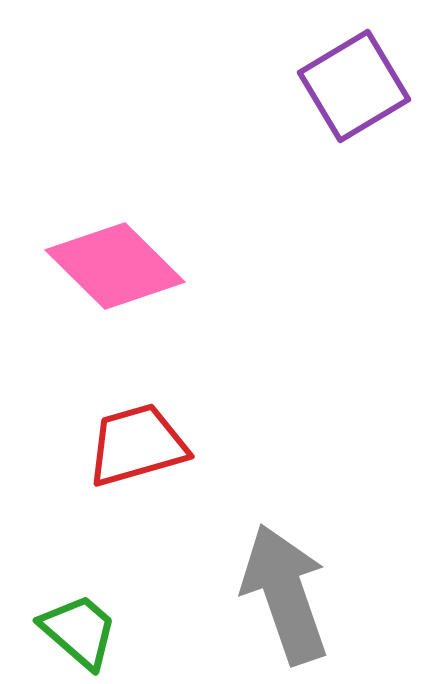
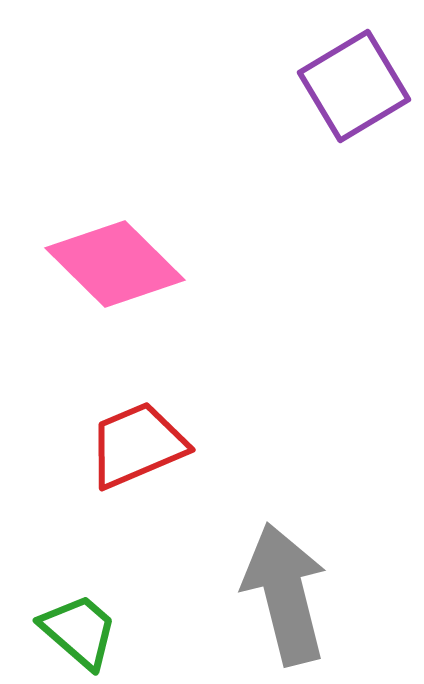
pink diamond: moved 2 px up
red trapezoid: rotated 7 degrees counterclockwise
gray arrow: rotated 5 degrees clockwise
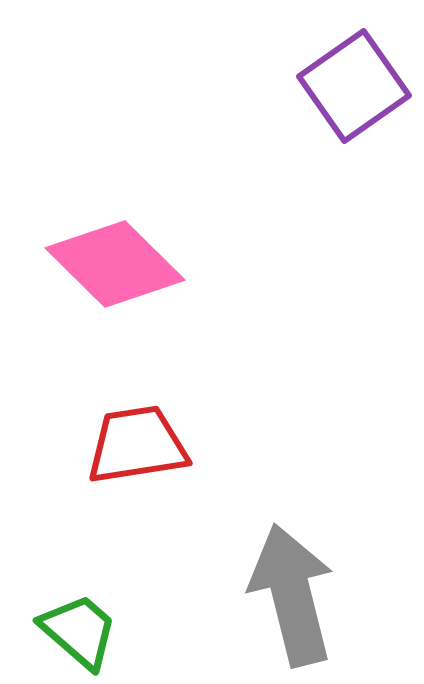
purple square: rotated 4 degrees counterclockwise
red trapezoid: rotated 14 degrees clockwise
gray arrow: moved 7 px right, 1 px down
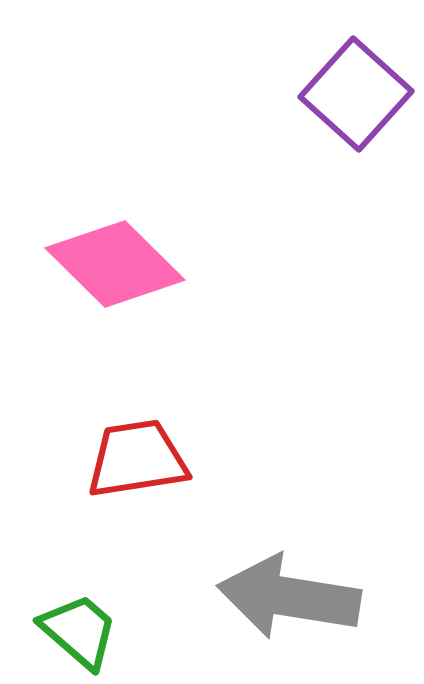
purple square: moved 2 px right, 8 px down; rotated 13 degrees counterclockwise
red trapezoid: moved 14 px down
gray arrow: moved 3 px left, 2 px down; rotated 67 degrees counterclockwise
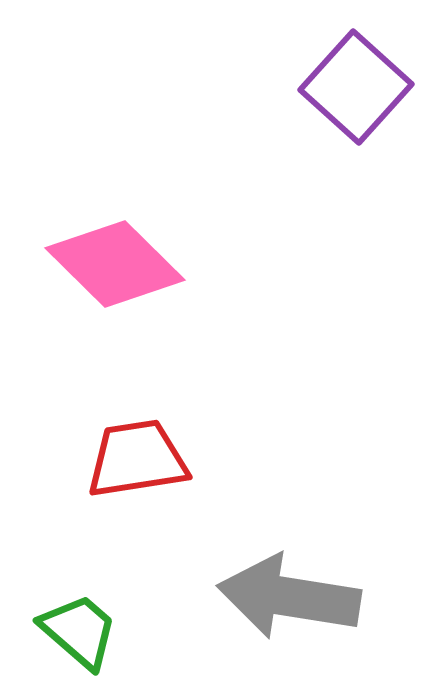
purple square: moved 7 px up
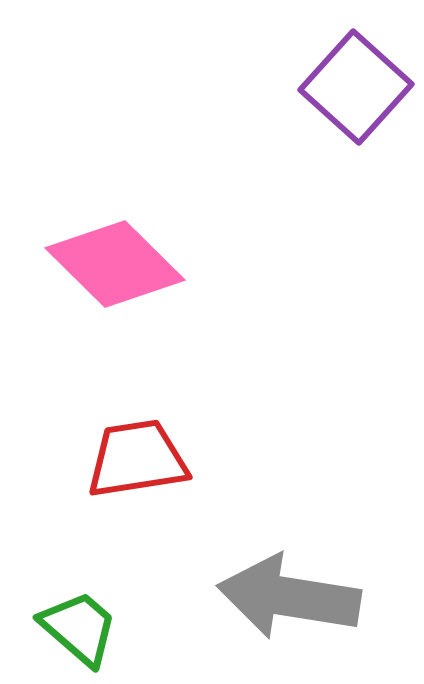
green trapezoid: moved 3 px up
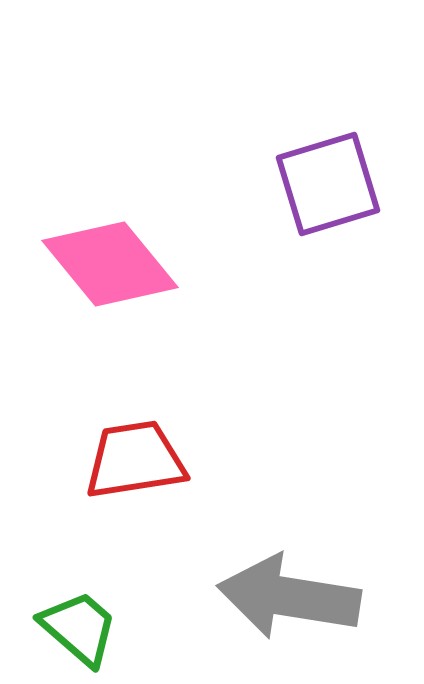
purple square: moved 28 px left, 97 px down; rotated 31 degrees clockwise
pink diamond: moved 5 px left; rotated 6 degrees clockwise
red trapezoid: moved 2 px left, 1 px down
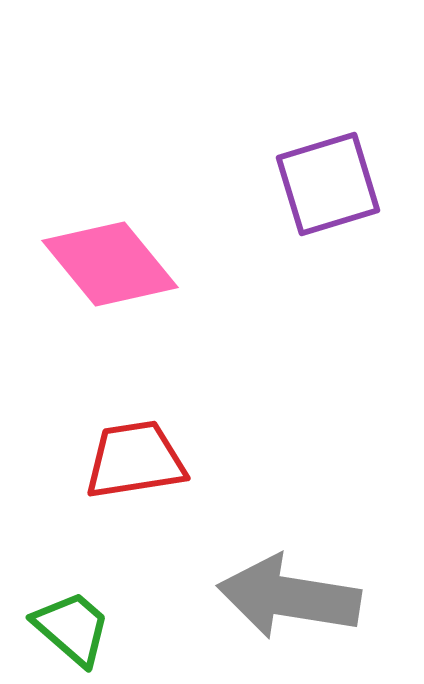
green trapezoid: moved 7 px left
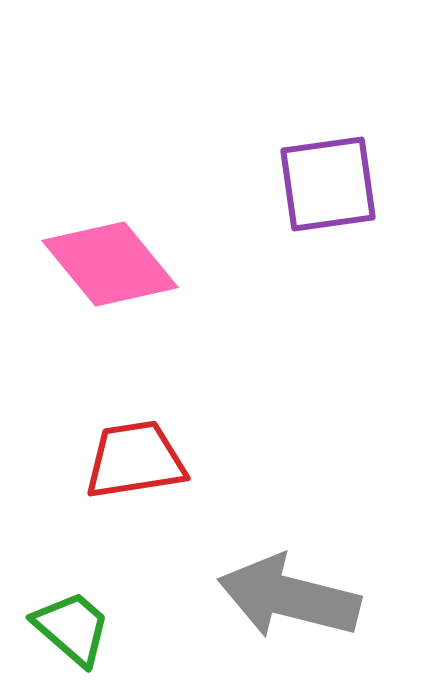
purple square: rotated 9 degrees clockwise
gray arrow: rotated 5 degrees clockwise
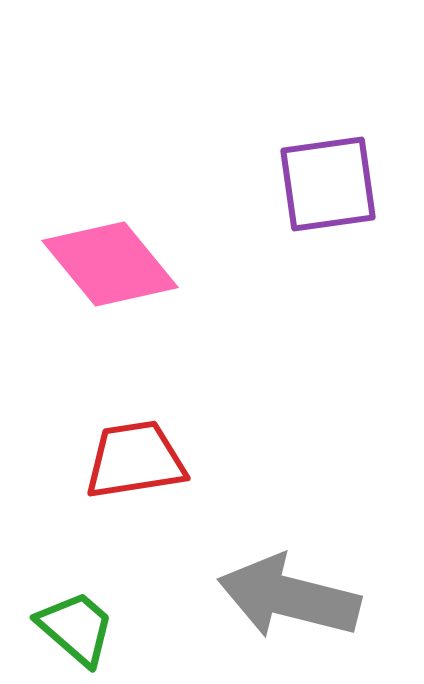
green trapezoid: moved 4 px right
